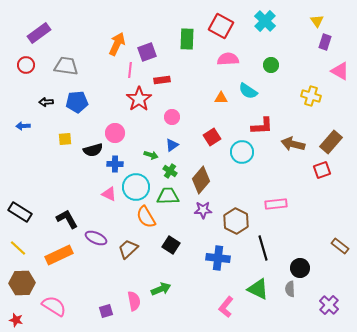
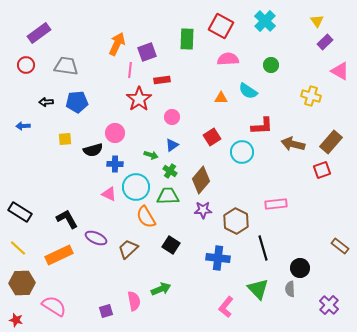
purple rectangle at (325, 42): rotated 28 degrees clockwise
green triangle at (258, 289): rotated 20 degrees clockwise
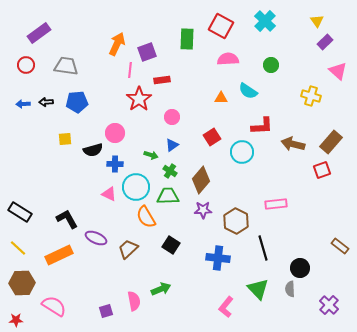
pink triangle at (340, 71): moved 2 px left; rotated 12 degrees clockwise
blue arrow at (23, 126): moved 22 px up
red star at (16, 320): rotated 16 degrees counterclockwise
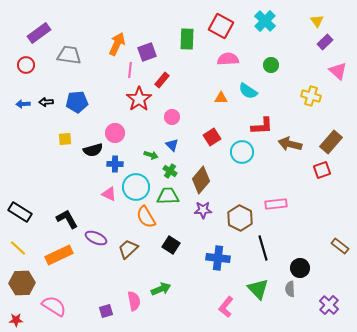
gray trapezoid at (66, 66): moved 3 px right, 11 px up
red rectangle at (162, 80): rotated 42 degrees counterclockwise
brown arrow at (293, 144): moved 3 px left
blue triangle at (172, 145): rotated 40 degrees counterclockwise
brown hexagon at (236, 221): moved 4 px right, 3 px up
